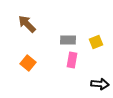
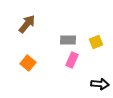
brown arrow: rotated 84 degrees clockwise
pink rectangle: rotated 14 degrees clockwise
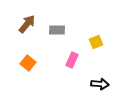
gray rectangle: moved 11 px left, 10 px up
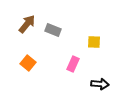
gray rectangle: moved 4 px left; rotated 21 degrees clockwise
yellow square: moved 2 px left; rotated 24 degrees clockwise
pink rectangle: moved 1 px right, 4 px down
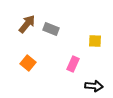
gray rectangle: moved 2 px left, 1 px up
yellow square: moved 1 px right, 1 px up
black arrow: moved 6 px left, 2 px down
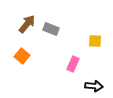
orange square: moved 6 px left, 7 px up
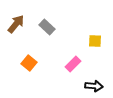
brown arrow: moved 11 px left
gray rectangle: moved 4 px left, 2 px up; rotated 21 degrees clockwise
orange square: moved 7 px right, 7 px down
pink rectangle: rotated 21 degrees clockwise
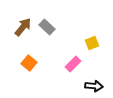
brown arrow: moved 7 px right, 3 px down
yellow square: moved 3 px left, 2 px down; rotated 24 degrees counterclockwise
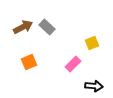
brown arrow: rotated 24 degrees clockwise
orange square: moved 1 px up; rotated 28 degrees clockwise
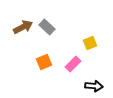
yellow square: moved 2 px left
orange square: moved 15 px right
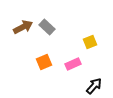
yellow square: moved 1 px up
pink rectangle: rotated 21 degrees clockwise
black arrow: rotated 54 degrees counterclockwise
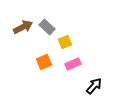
yellow square: moved 25 px left
